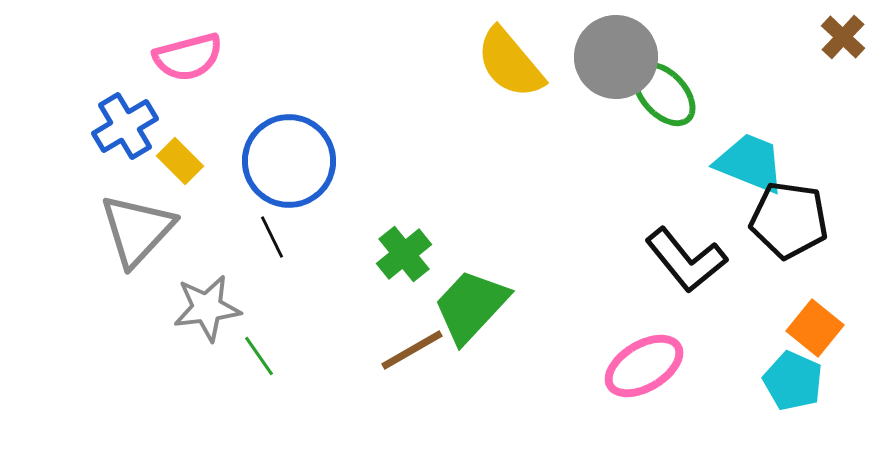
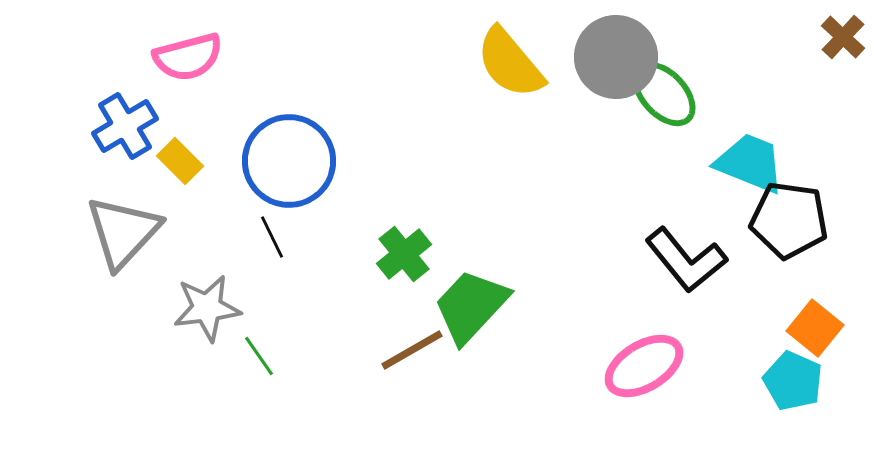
gray triangle: moved 14 px left, 2 px down
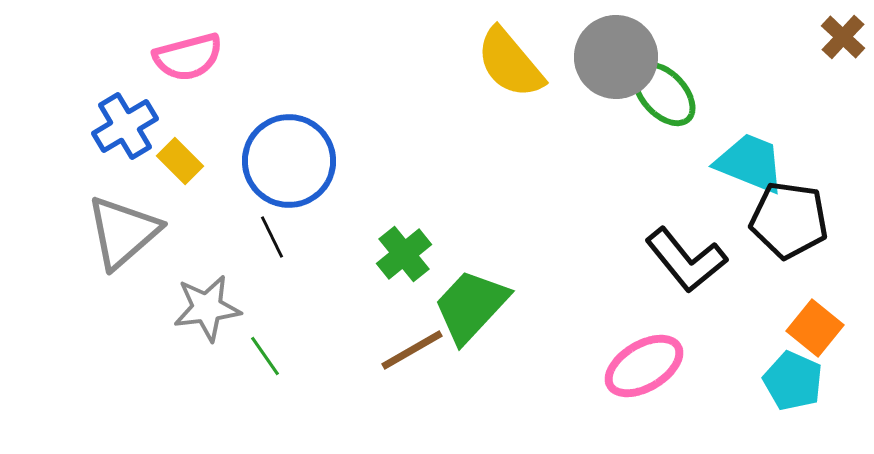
gray triangle: rotated 6 degrees clockwise
green line: moved 6 px right
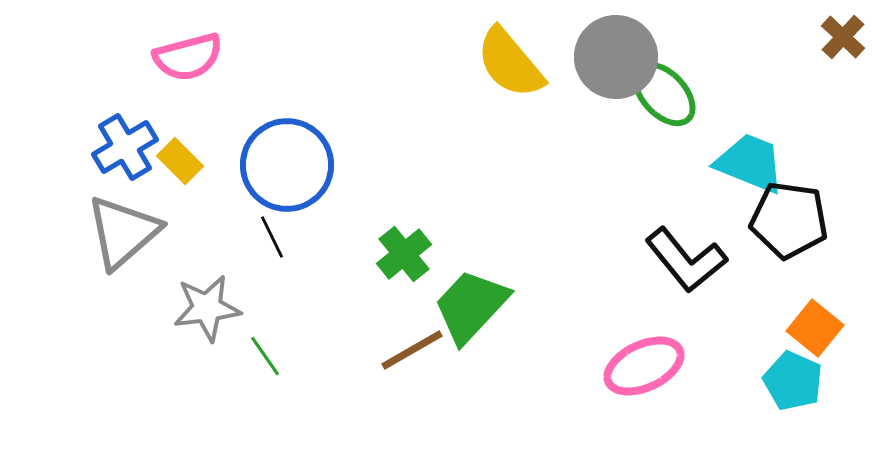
blue cross: moved 21 px down
blue circle: moved 2 px left, 4 px down
pink ellipse: rotated 6 degrees clockwise
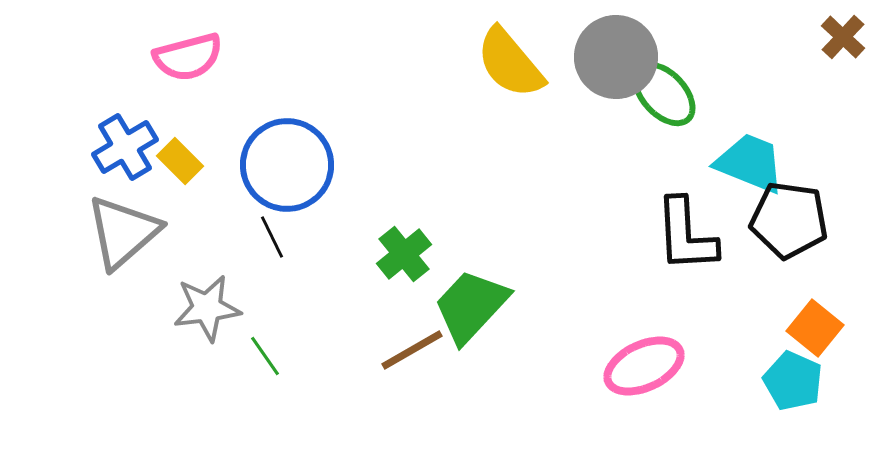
black L-shape: moved 25 px up; rotated 36 degrees clockwise
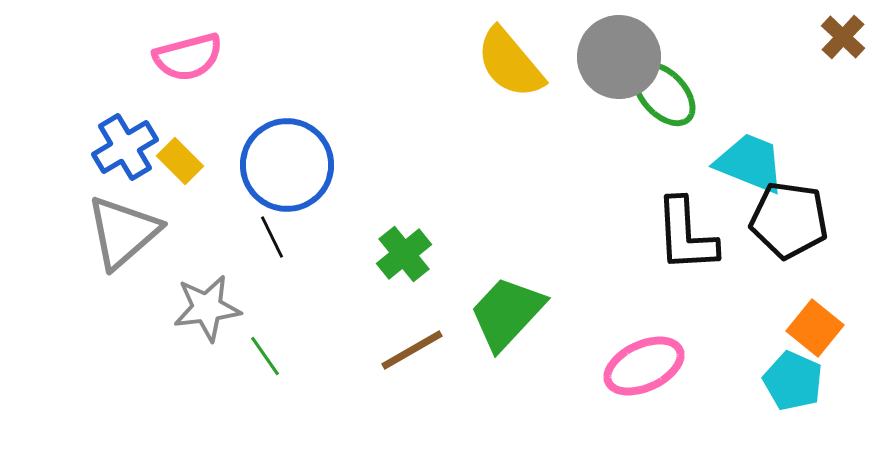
gray circle: moved 3 px right
green trapezoid: moved 36 px right, 7 px down
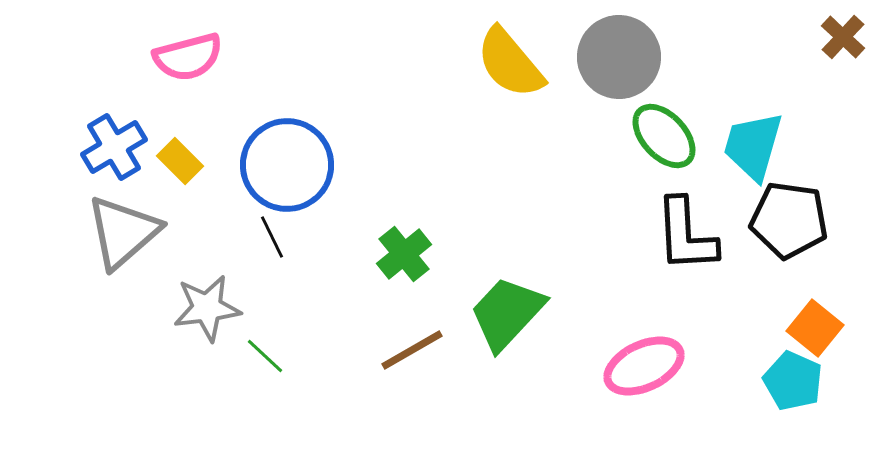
green ellipse: moved 42 px down
blue cross: moved 11 px left
cyan trapezoid: moved 3 px right, 17 px up; rotated 96 degrees counterclockwise
green line: rotated 12 degrees counterclockwise
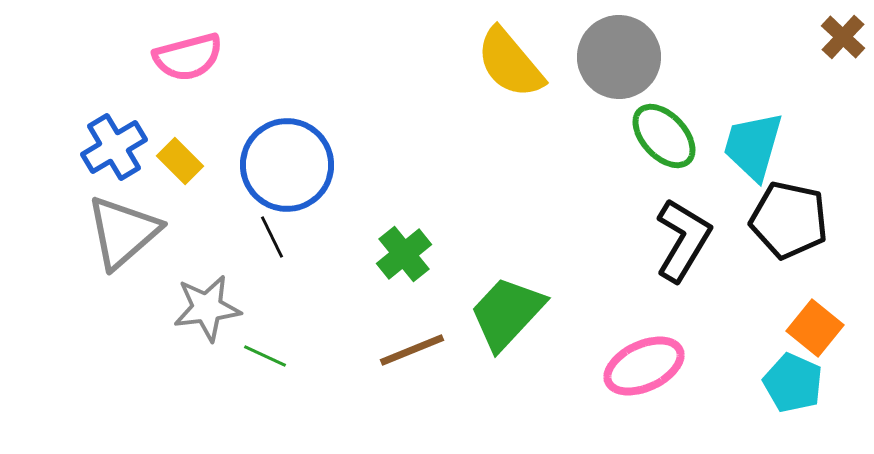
black pentagon: rotated 4 degrees clockwise
black L-shape: moved 3 px left, 5 px down; rotated 146 degrees counterclockwise
brown line: rotated 8 degrees clockwise
green line: rotated 18 degrees counterclockwise
cyan pentagon: moved 2 px down
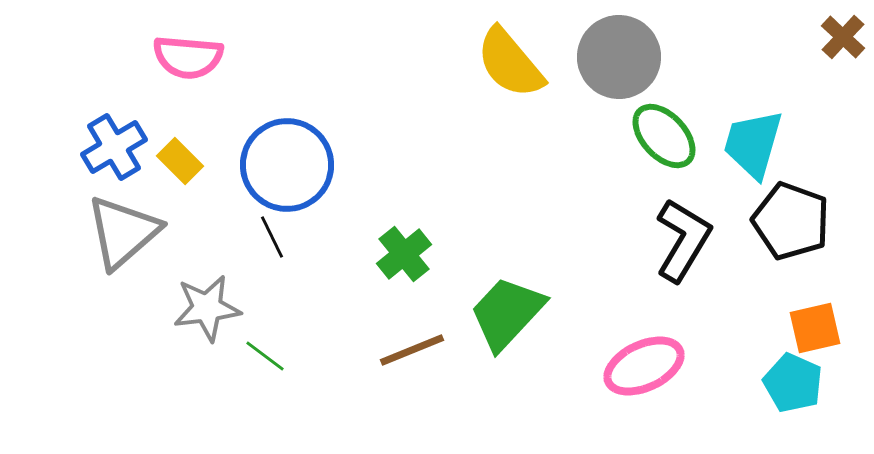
pink semicircle: rotated 20 degrees clockwise
cyan trapezoid: moved 2 px up
black pentagon: moved 2 px right, 1 px down; rotated 8 degrees clockwise
orange square: rotated 38 degrees clockwise
green line: rotated 12 degrees clockwise
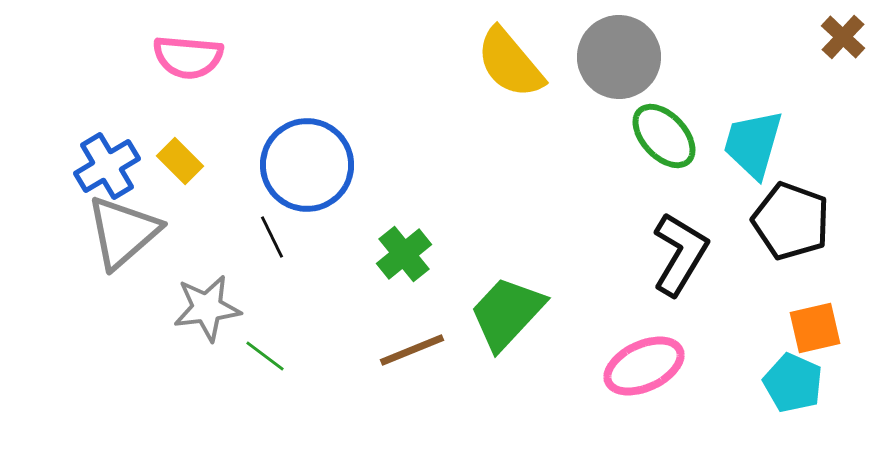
blue cross: moved 7 px left, 19 px down
blue circle: moved 20 px right
black L-shape: moved 3 px left, 14 px down
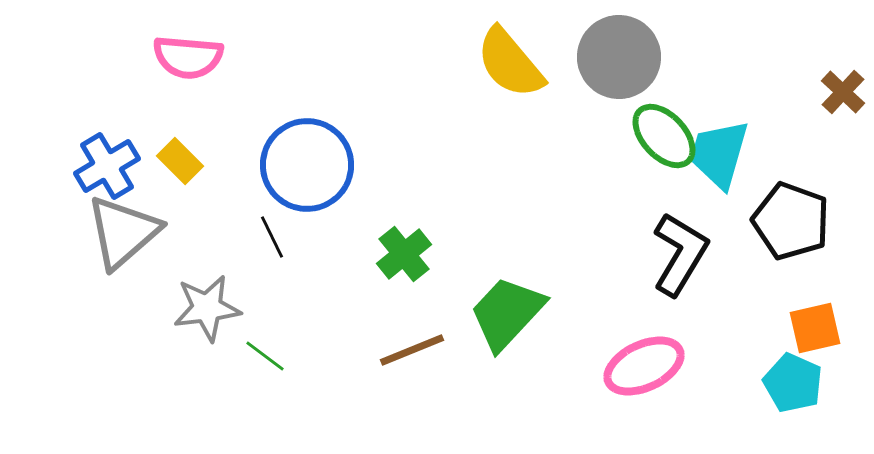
brown cross: moved 55 px down
cyan trapezoid: moved 34 px left, 10 px down
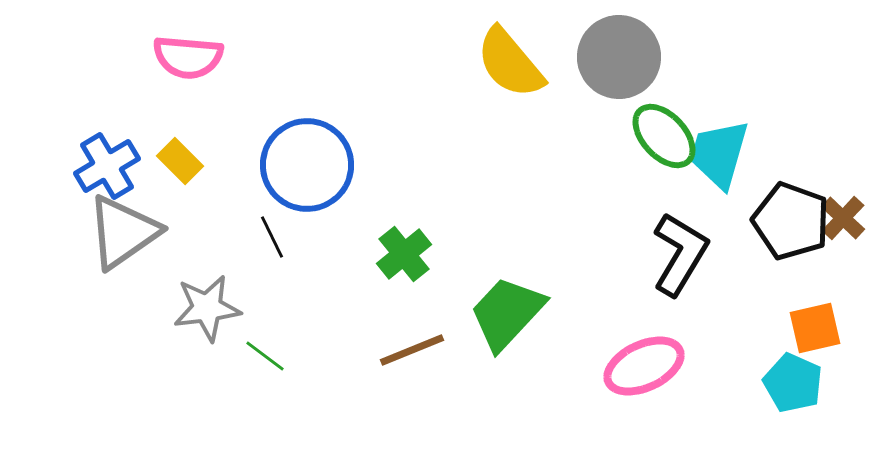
brown cross: moved 126 px down
gray triangle: rotated 6 degrees clockwise
